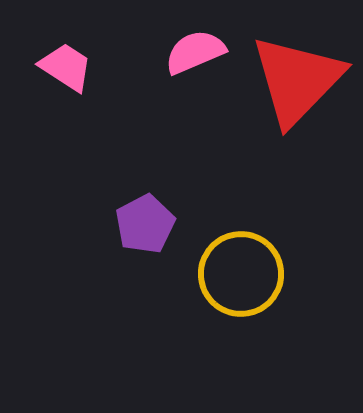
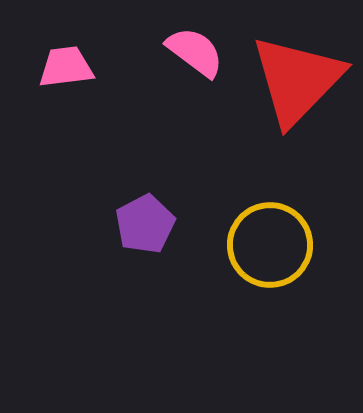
pink semicircle: rotated 60 degrees clockwise
pink trapezoid: rotated 40 degrees counterclockwise
yellow circle: moved 29 px right, 29 px up
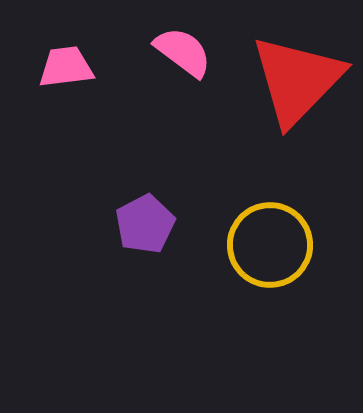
pink semicircle: moved 12 px left
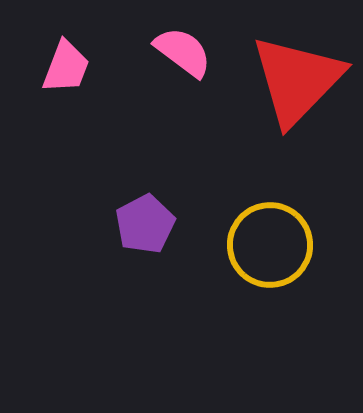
pink trapezoid: rotated 118 degrees clockwise
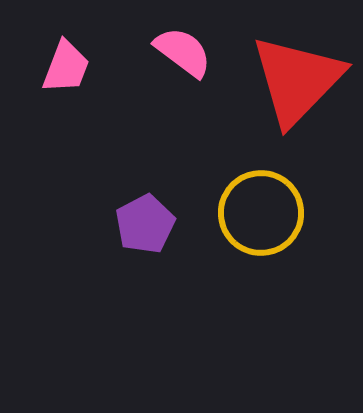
yellow circle: moved 9 px left, 32 px up
